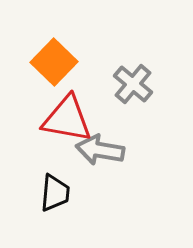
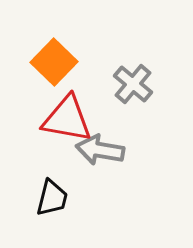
black trapezoid: moved 3 px left, 5 px down; rotated 9 degrees clockwise
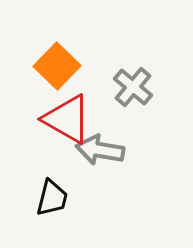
orange square: moved 3 px right, 4 px down
gray cross: moved 3 px down
red triangle: rotated 20 degrees clockwise
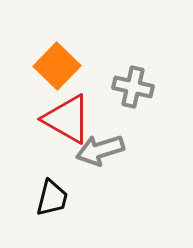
gray cross: rotated 27 degrees counterclockwise
gray arrow: rotated 27 degrees counterclockwise
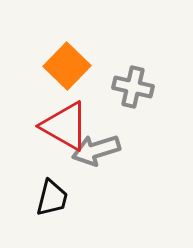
orange square: moved 10 px right
red triangle: moved 2 px left, 7 px down
gray arrow: moved 4 px left
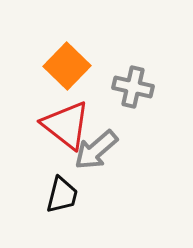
red triangle: moved 1 px right, 1 px up; rotated 8 degrees clockwise
gray arrow: rotated 24 degrees counterclockwise
black trapezoid: moved 10 px right, 3 px up
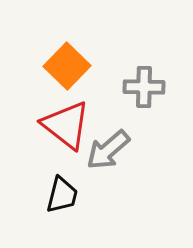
gray cross: moved 11 px right; rotated 12 degrees counterclockwise
gray arrow: moved 12 px right
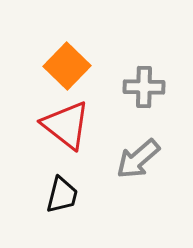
gray arrow: moved 30 px right, 9 px down
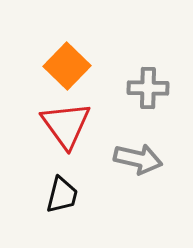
gray cross: moved 4 px right, 1 px down
red triangle: rotated 16 degrees clockwise
gray arrow: rotated 126 degrees counterclockwise
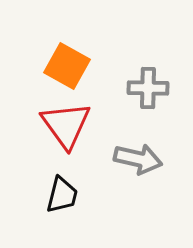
orange square: rotated 15 degrees counterclockwise
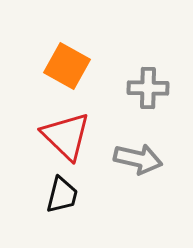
red triangle: moved 11 px down; rotated 10 degrees counterclockwise
